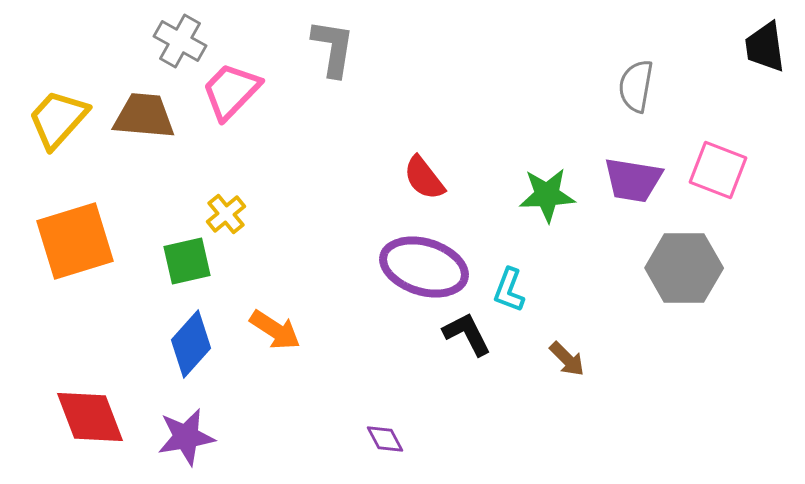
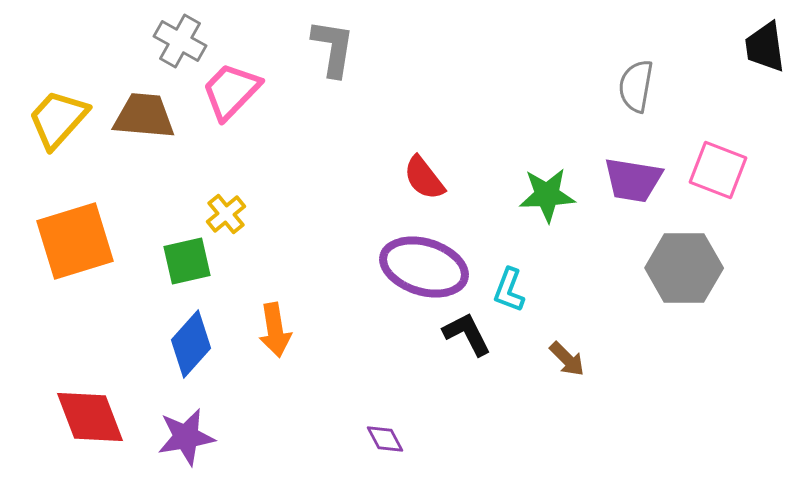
orange arrow: rotated 48 degrees clockwise
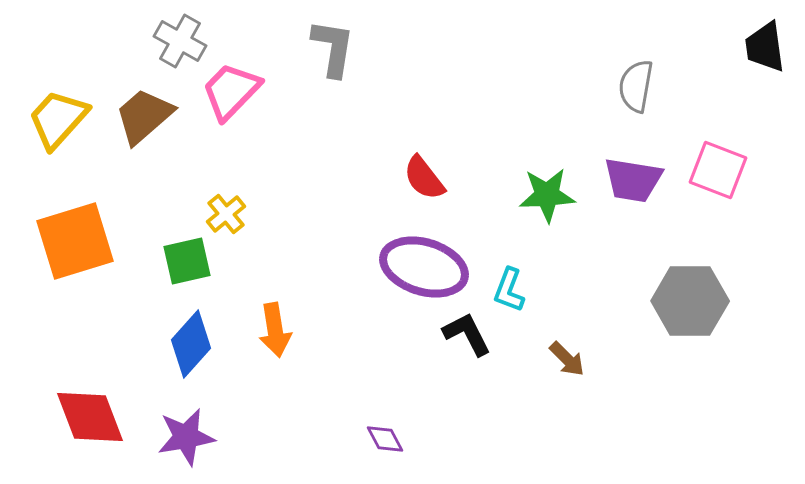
brown trapezoid: rotated 46 degrees counterclockwise
gray hexagon: moved 6 px right, 33 px down
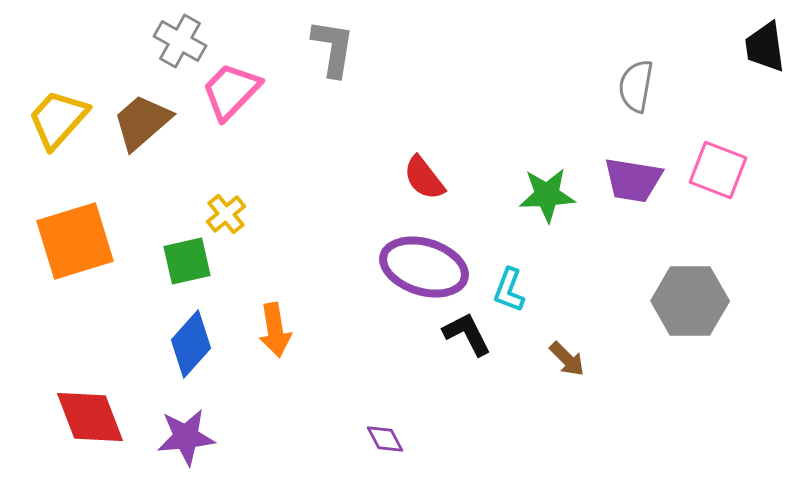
brown trapezoid: moved 2 px left, 6 px down
purple star: rotated 4 degrees clockwise
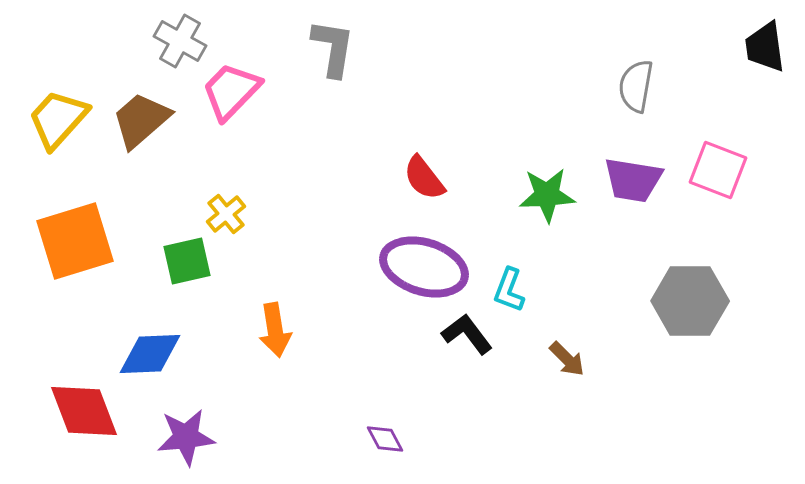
brown trapezoid: moved 1 px left, 2 px up
black L-shape: rotated 10 degrees counterclockwise
blue diamond: moved 41 px left, 10 px down; rotated 46 degrees clockwise
red diamond: moved 6 px left, 6 px up
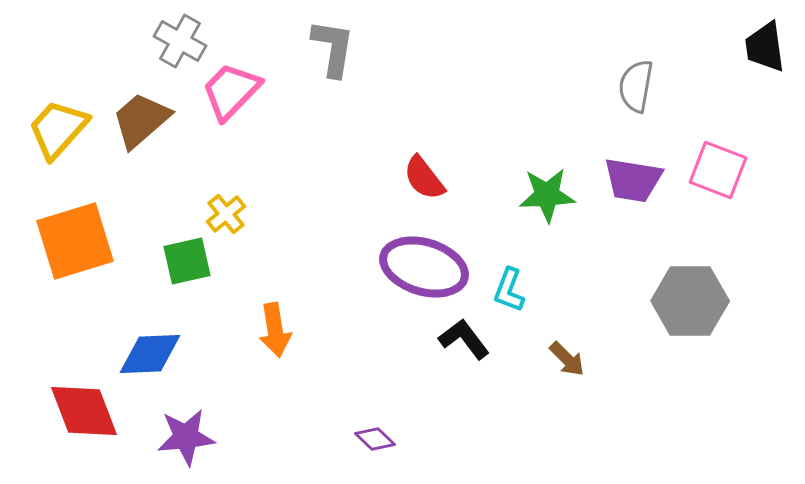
yellow trapezoid: moved 10 px down
black L-shape: moved 3 px left, 5 px down
purple diamond: moved 10 px left; rotated 18 degrees counterclockwise
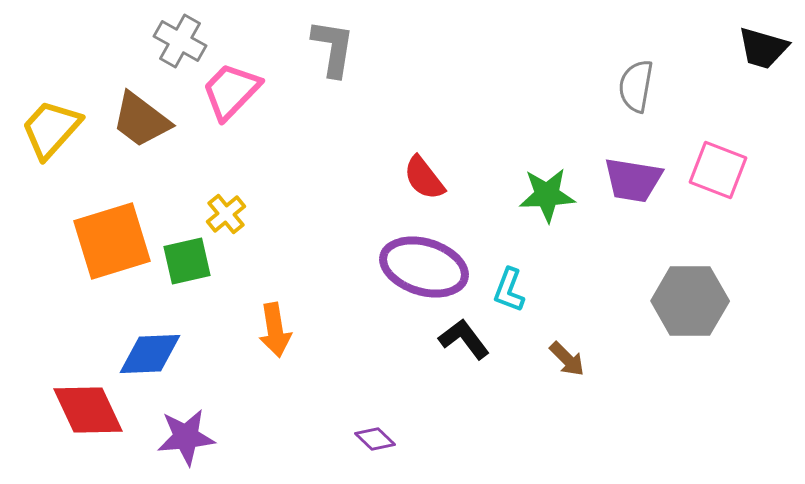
black trapezoid: moved 2 px left, 1 px down; rotated 66 degrees counterclockwise
brown trapezoid: rotated 102 degrees counterclockwise
yellow trapezoid: moved 7 px left
orange square: moved 37 px right
red diamond: moved 4 px right, 1 px up; rotated 4 degrees counterclockwise
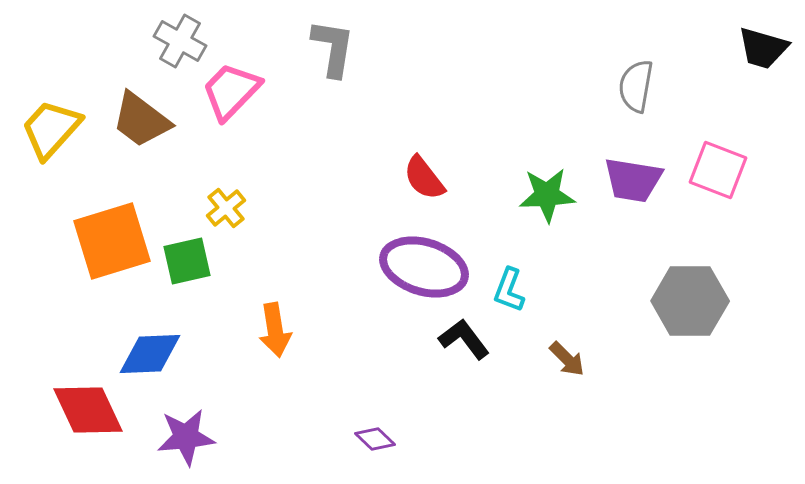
yellow cross: moved 6 px up
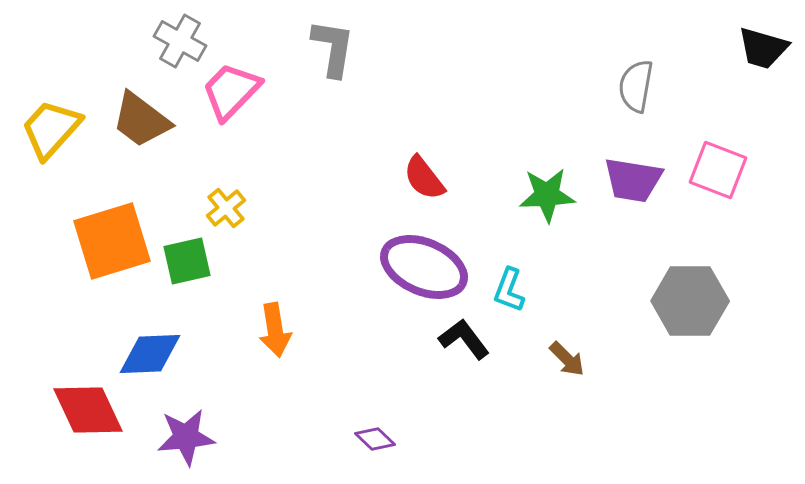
purple ellipse: rotated 6 degrees clockwise
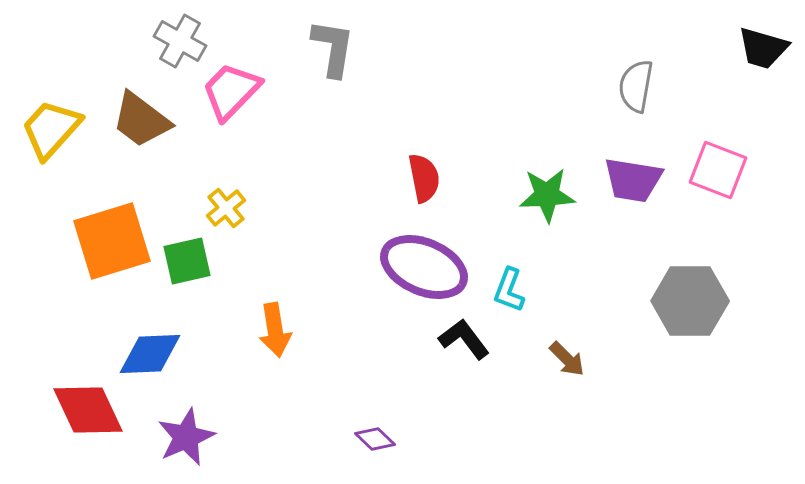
red semicircle: rotated 153 degrees counterclockwise
purple star: rotated 18 degrees counterclockwise
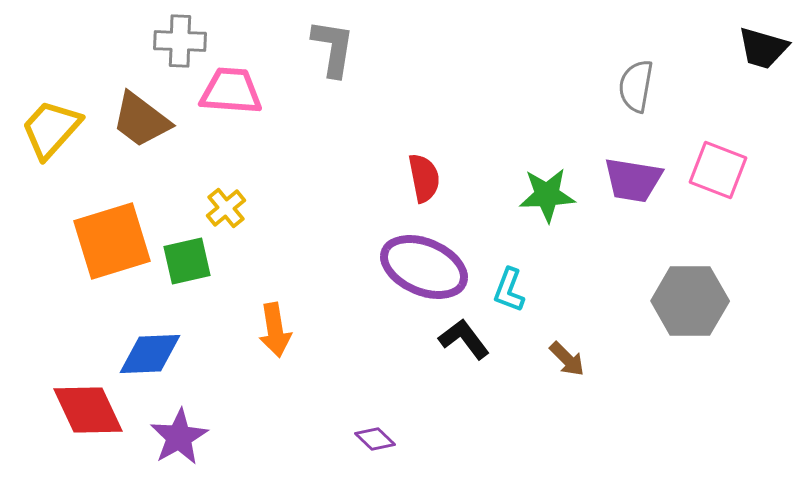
gray cross: rotated 27 degrees counterclockwise
pink trapezoid: rotated 50 degrees clockwise
purple star: moved 7 px left; rotated 6 degrees counterclockwise
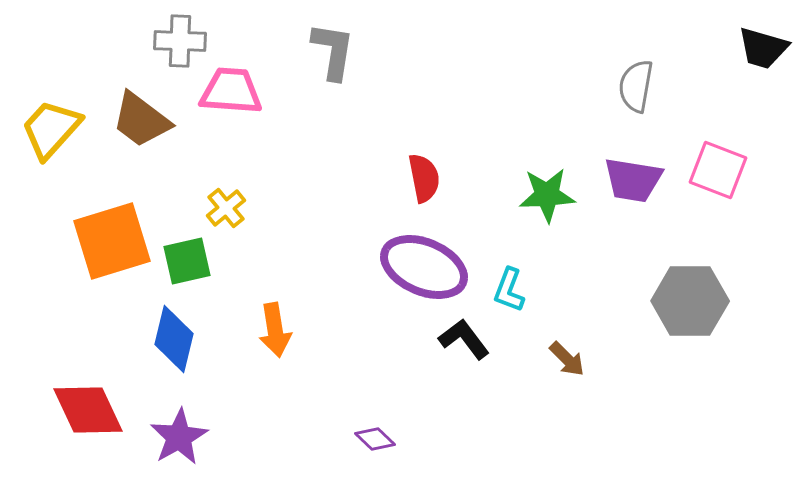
gray L-shape: moved 3 px down
blue diamond: moved 24 px right, 15 px up; rotated 74 degrees counterclockwise
